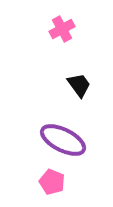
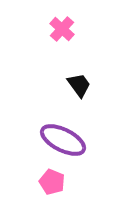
pink cross: rotated 20 degrees counterclockwise
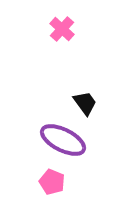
black trapezoid: moved 6 px right, 18 px down
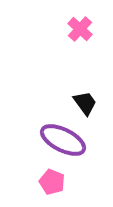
pink cross: moved 18 px right
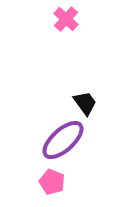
pink cross: moved 14 px left, 10 px up
purple ellipse: rotated 69 degrees counterclockwise
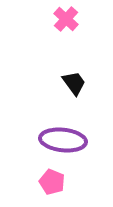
black trapezoid: moved 11 px left, 20 px up
purple ellipse: rotated 48 degrees clockwise
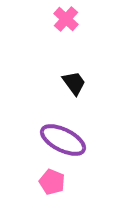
purple ellipse: rotated 21 degrees clockwise
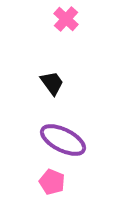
black trapezoid: moved 22 px left
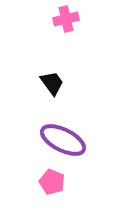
pink cross: rotated 35 degrees clockwise
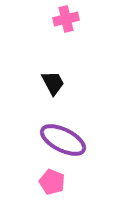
black trapezoid: moved 1 px right; rotated 8 degrees clockwise
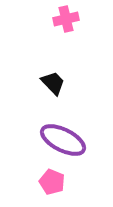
black trapezoid: rotated 16 degrees counterclockwise
